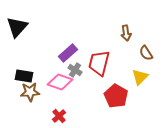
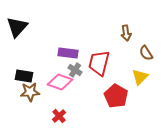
purple rectangle: rotated 48 degrees clockwise
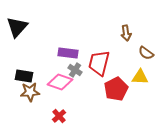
brown semicircle: rotated 21 degrees counterclockwise
yellow triangle: rotated 48 degrees clockwise
red pentagon: moved 7 px up; rotated 15 degrees clockwise
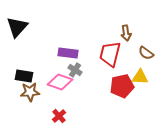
red trapezoid: moved 11 px right, 9 px up
red pentagon: moved 6 px right, 3 px up; rotated 15 degrees clockwise
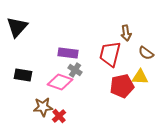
black rectangle: moved 1 px left, 1 px up
brown star: moved 13 px right, 15 px down
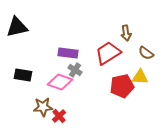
black triangle: rotated 35 degrees clockwise
red trapezoid: moved 2 px left, 1 px up; rotated 44 degrees clockwise
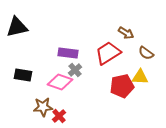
brown arrow: rotated 49 degrees counterclockwise
gray cross: rotated 16 degrees clockwise
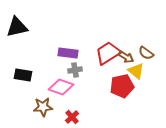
brown arrow: moved 24 px down
gray cross: rotated 32 degrees clockwise
yellow triangle: moved 4 px left, 6 px up; rotated 36 degrees clockwise
pink diamond: moved 1 px right, 5 px down
red cross: moved 13 px right, 1 px down
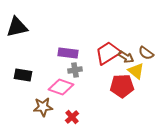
red pentagon: rotated 10 degrees clockwise
